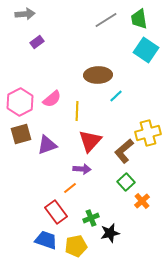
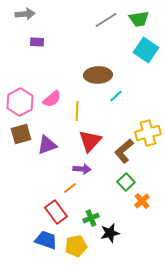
green trapezoid: rotated 90 degrees counterclockwise
purple rectangle: rotated 40 degrees clockwise
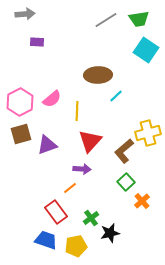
green cross: rotated 14 degrees counterclockwise
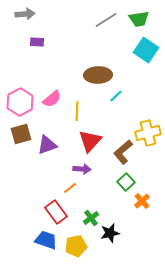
brown L-shape: moved 1 px left, 1 px down
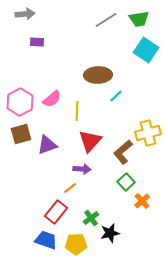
red rectangle: rotated 75 degrees clockwise
yellow pentagon: moved 2 px up; rotated 10 degrees clockwise
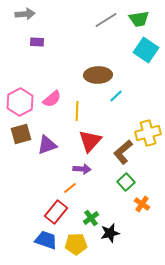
orange cross: moved 3 px down; rotated 14 degrees counterclockwise
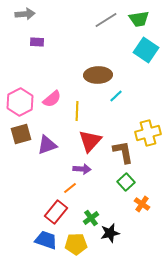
brown L-shape: rotated 120 degrees clockwise
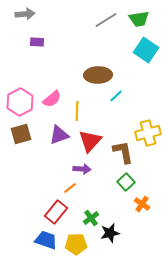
purple triangle: moved 12 px right, 10 px up
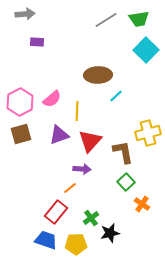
cyan square: rotated 10 degrees clockwise
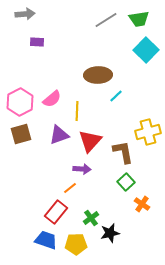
yellow cross: moved 1 px up
